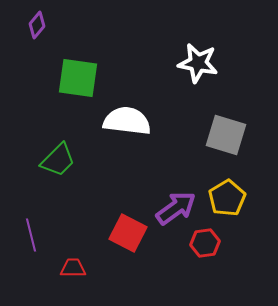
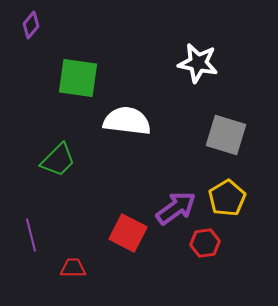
purple diamond: moved 6 px left
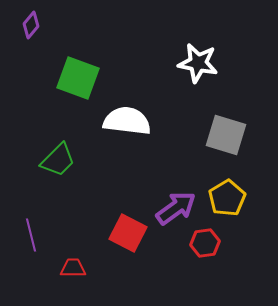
green square: rotated 12 degrees clockwise
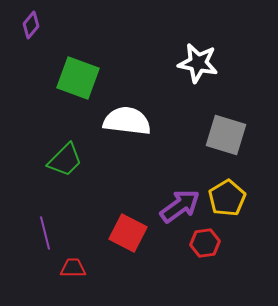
green trapezoid: moved 7 px right
purple arrow: moved 4 px right, 2 px up
purple line: moved 14 px right, 2 px up
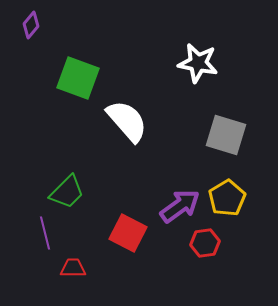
white semicircle: rotated 42 degrees clockwise
green trapezoid: moved 2 px right, 32 px down
